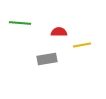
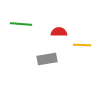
green line: moved 1 px right, 1 px down
yellow line: rotated 12 degrees clockwise
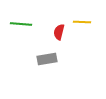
red semicircle: rotated 77 degrees counterclockwise
yellow line: moved 23 px up
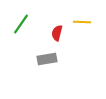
green line: rotated 60 degrees counterclockwise
red semicircle: moved 2 px left, 1 px down
